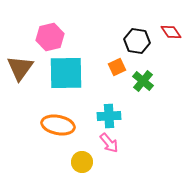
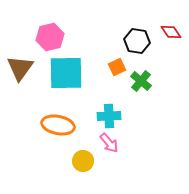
green cross: moved 2 px left
yellow circle: moved 1 px right, 1 px up
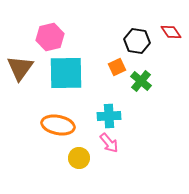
yellow circle: moved 4 px left, 3 px up
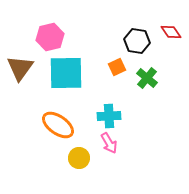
green cross: moved 6 px right, 3 px up
orange ellipse: rotated 24 degrees clockwise
pink arrow: rotated 10 degrees clockwise
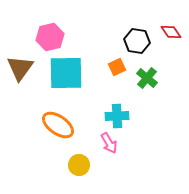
cyan cross: moved 8 px right
yellow circle: moved 7 px down
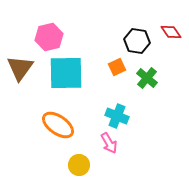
pink hexagon: moved 1 px left
cyan cross: rotated 25 degrees clockwise
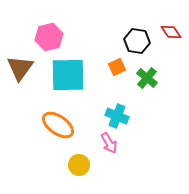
cyan square: moved 2 px right, 2 px down
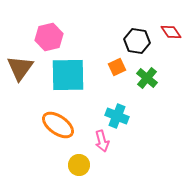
pink arrow: moved 7 px left, 2 px up; rotated 15 degrees clockwise
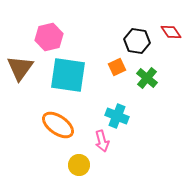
cyan square: rotated 9 degrees clockwise
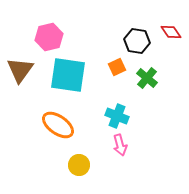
brown triangle: moved 2 px down
pink arrow: moved 18 px right, 4 px down
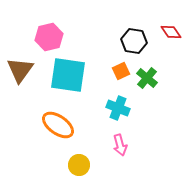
black hexagon: moved 3 px left
orange square: moved 4 px right, 4 px down
cyan cross: moved 1 px right, 8 px up
